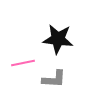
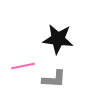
pink line: moved 3 px down
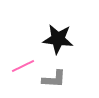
pink line: rotated 15 degrees counterclockwise
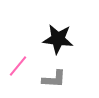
pink line: moved 5 px left; rotated 25 degrees counterclockwise
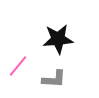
black star: rotated 12 degrees counterclockwise
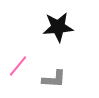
black star: moved 12 px up
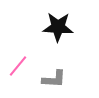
black star: rotated 8 degrees clockwise
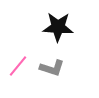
gray L-shape: moved 2 px left, 11 px up; rotated 15 degrees clockwise
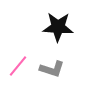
gray L-shape: moved 1 px down
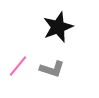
black star: rotated 24 degrees counterclockwise
